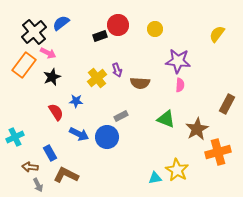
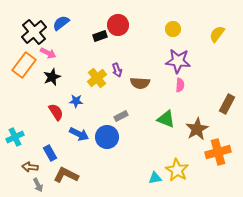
yellow circle: moved 18 px right
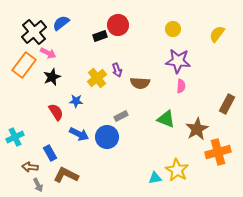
pink semicircle: moved 1 px right, 1 px down
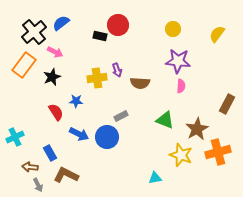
black rectangle: rotated 32 degrees clockwise
pink arrow: moved 7 px right, 1 px up
yellow cross: rotated 30 degrees clockwise
green triangle: moved 1 px left, 1 px down
yellow star: moved 4 px right, 15 px up; rotated 10 degrees counterclockwise
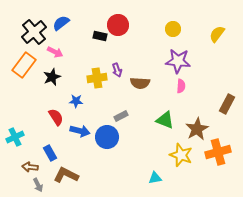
red semicircle: moved 5 px down
blue arrow: moved 1 px right, 3 px up; rotated 12 degrees counterclockwise
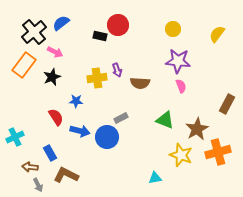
pink semicircle: rotated 24 degrees counterclockwise
gray rectangle: moved 2 px down
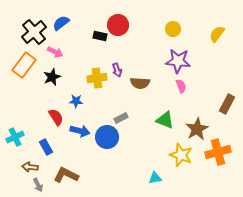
blue rectangle: moved 4 px left, 6 px up
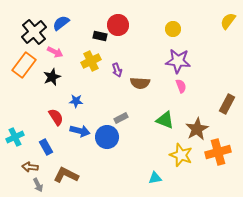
yellow semicircle: moved 11 px right, 13 px up
yellow cross: moved 6 px left, 17 px up; rotated 18 degrees counterclockwise
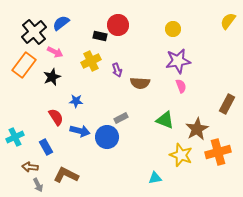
purple star: rotated 15 degrees counterclockwise
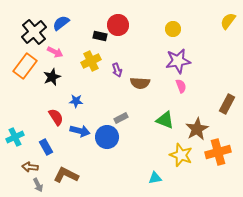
orange rectangle: moved 1 px right, 1 px down
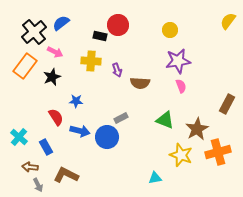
yellow circle: moved 3 px left, 1 px down
yellow cross: rotated 30 degrees clockwise
cyan cross: moved 4 px right; rotated 24 degrees counterclockwise
